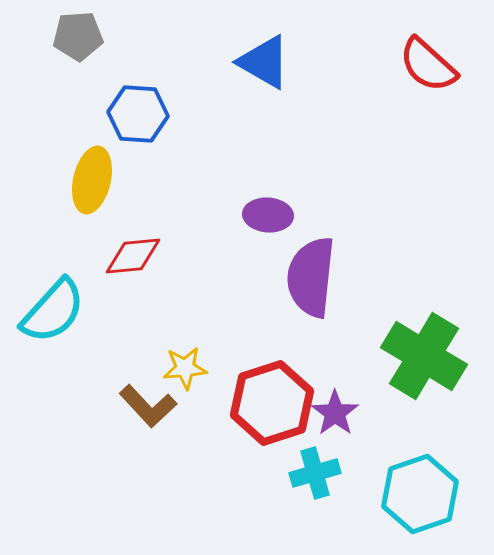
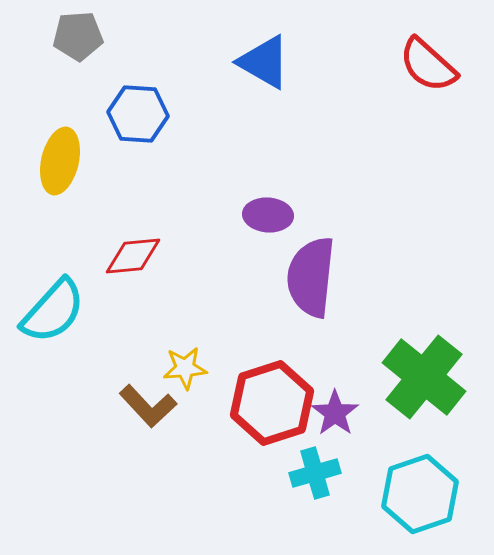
yellow ellipse: moved 32 px left, 19 px up
green cross: moved 21 px down; rotated 8 degrees clockwise
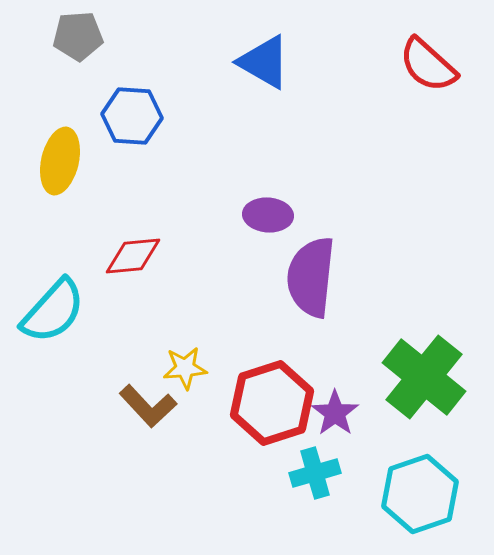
blue hexagon: moved 6 px left, 2 px down
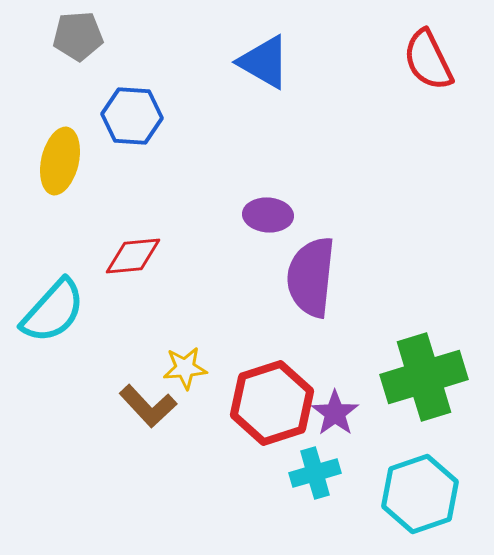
red semicircle: moved 5 px up; rotated 22 degrees clockwise
green cross: rotated 34 degrees clockwise
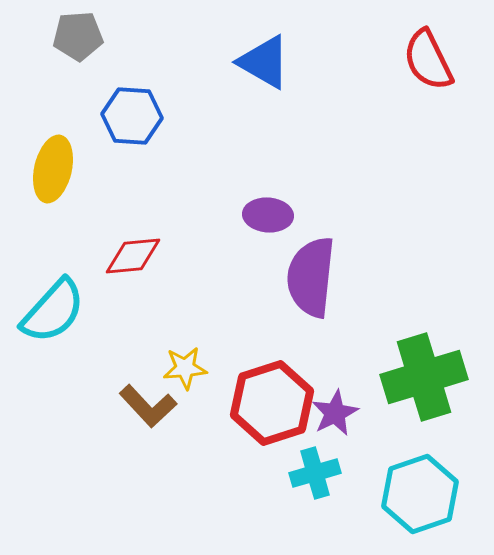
yellow ellipse: moved 7 px left, 8 px down
purple star: rotated 9 degrees clockwise
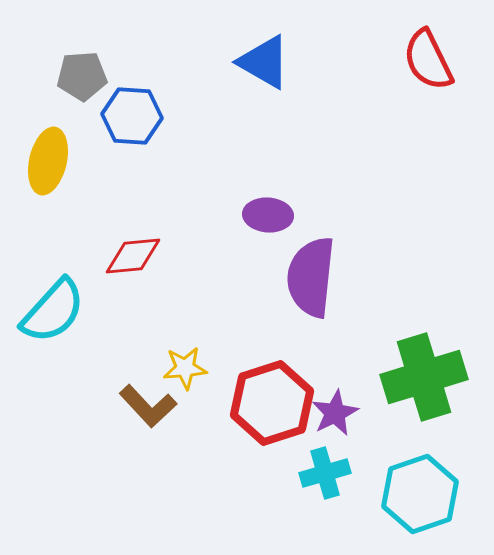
gray pentagon: moved 4 px right, 40 px down
yellow ellipse: moved 5 px left, 8 px up
cyan cross: moved 10 px right
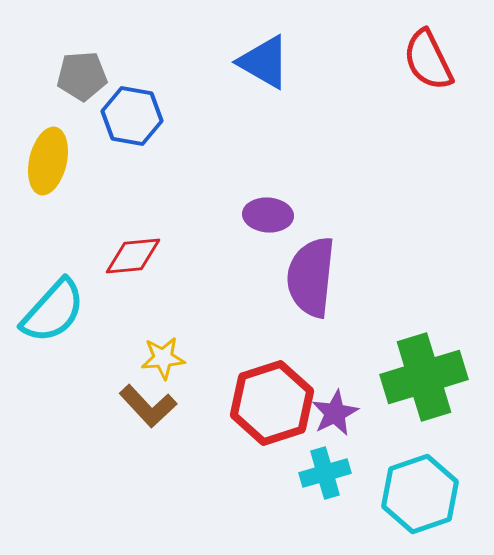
blue hexagon: rotated 6 degrees clockwise
yellow star: moved 22 px left, 10 px up
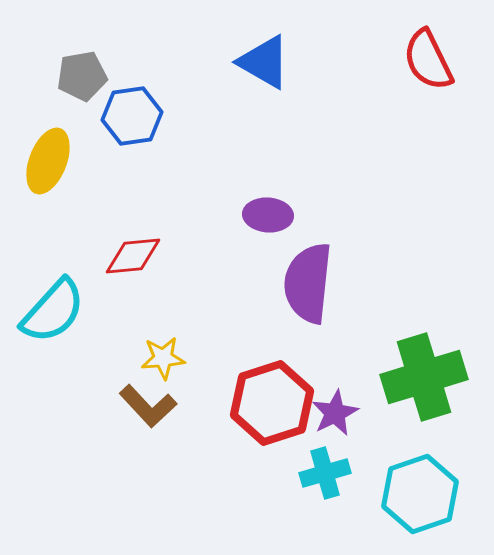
gray pentagon: rotated 6 degrees counterclockwise
blue hexagon: rotated 18 degrees counterclockwise
yellow ellipse: rotated 8 degrees clockwise
purple semicircle: moved 3 px left, 6 px down
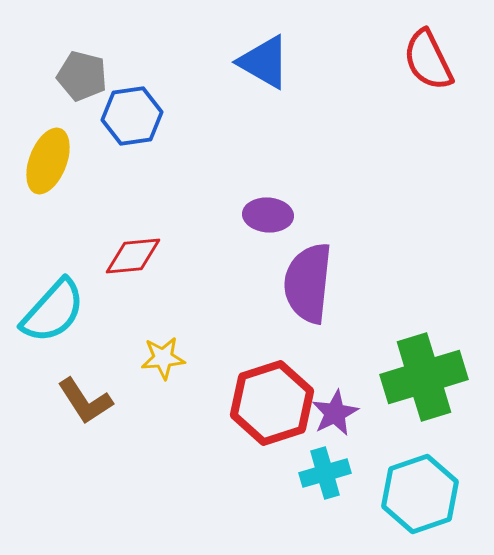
gray pentagon: rotated 24 degrees clockwise
brown L-shape: moved 63 px left, 5 px up; rotated 10 degrees clockwise
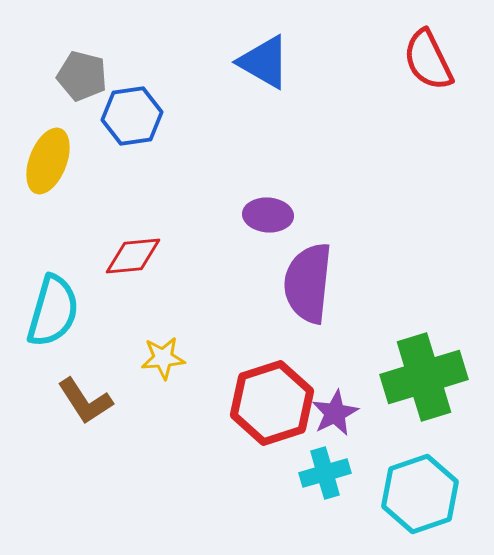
cyan semicircle: rotated 26 degrees counterclockwise
